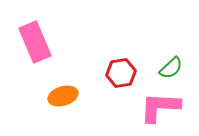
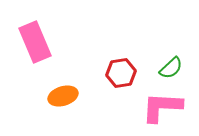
pink L-shape: moved 2 px right
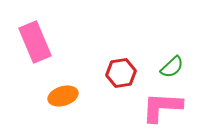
green semicircle: moved 1 px right, 1 px up
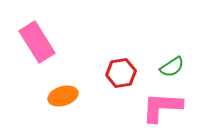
pink rectangle: moved 2 px right; rotated 9 degrees counterclockwise
green semicircle: rotated 10 degrees clockwise
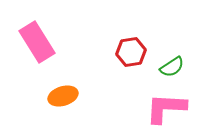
red hexagon: moved 10 px right, 21 px up
pink L-shape: moved 4 px right, 1 px down
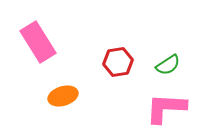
pink rectangle: moved 1 px right
red hexagon: moved 13 px left, 10 px down
green semicircle: moved 4 px left, 2 px up
